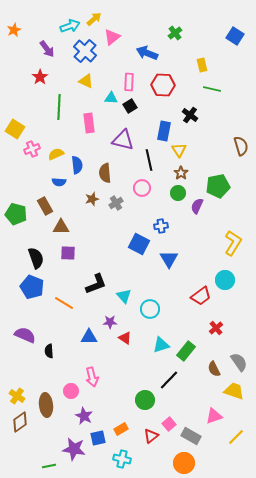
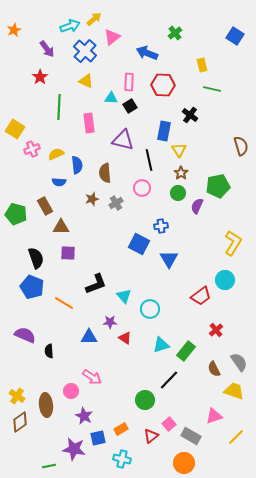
red cross at (216, 328): moved 2 px down
pink arrow at (92, 377): rotated 42 degrees counterclockwise
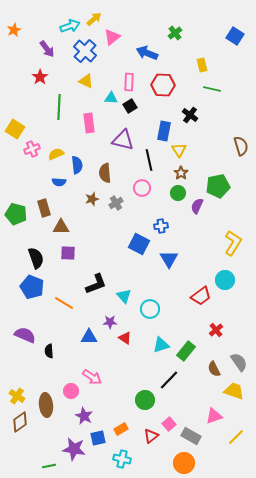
brown rectangle at (45, 206): moved 1 px left, 2 px down; rotated 12 degrees clockwise
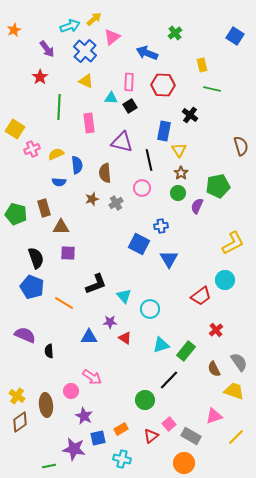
purple triangle at (123, 140): moved 1 px left, 2 px down
yellow L-shape at (233, 243): rotated 30 degrees clockwise
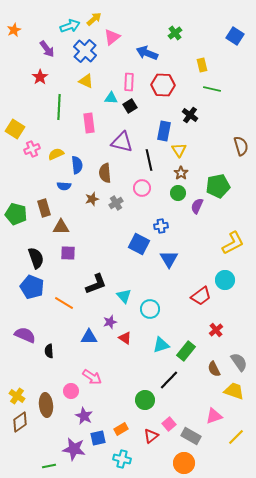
blue semicircle at (59, 182): moved 5 px right, 4 px down
purple star at (110, 322): rotated 16 degrees counterclockwise
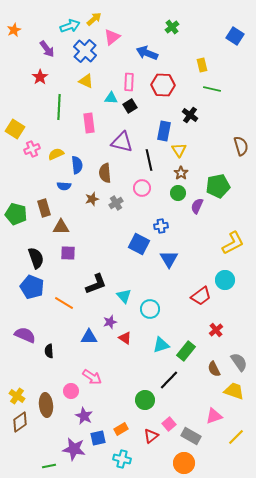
green cross at (175, 33): moved 3 px left, 6 px up
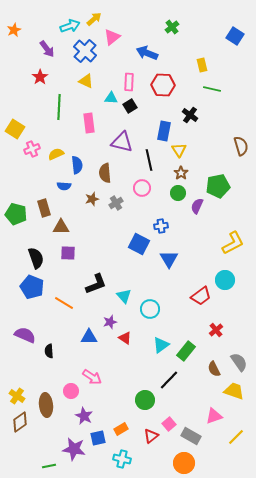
cyan triangle at (161, 345): rotated 18 degrees counterclockwise
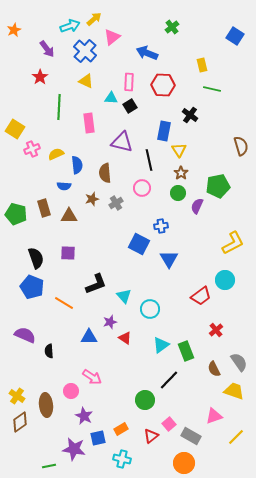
brown triangle at (61, 227): moved 8 px right, 11 px up
green rectangle at (186, 351): rotated 60 degrees counterclockwise
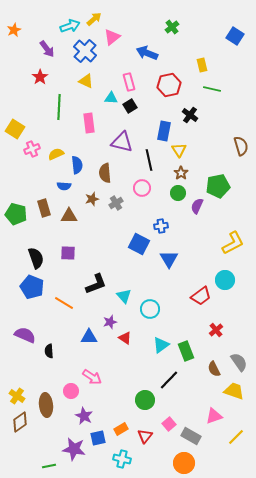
pink rectangle at (129, 82): rotated 18 degrees counterclockwise
red hexagon at (163, 85): moved 6 px right; rotated 15 degrees counterclockwise
red triangle at (151, 436): moved 6 px left; rotated 14 degrees counterclockwise
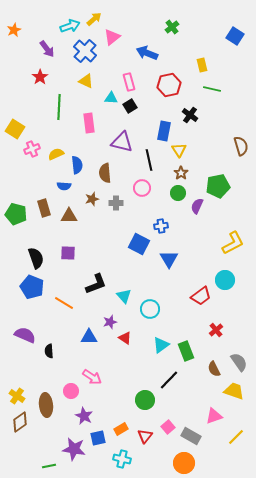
gray cross at (116, 203): rotated 32 degrees clockwise
pink square at (169, 424): moved 1 px left, 3 px down
